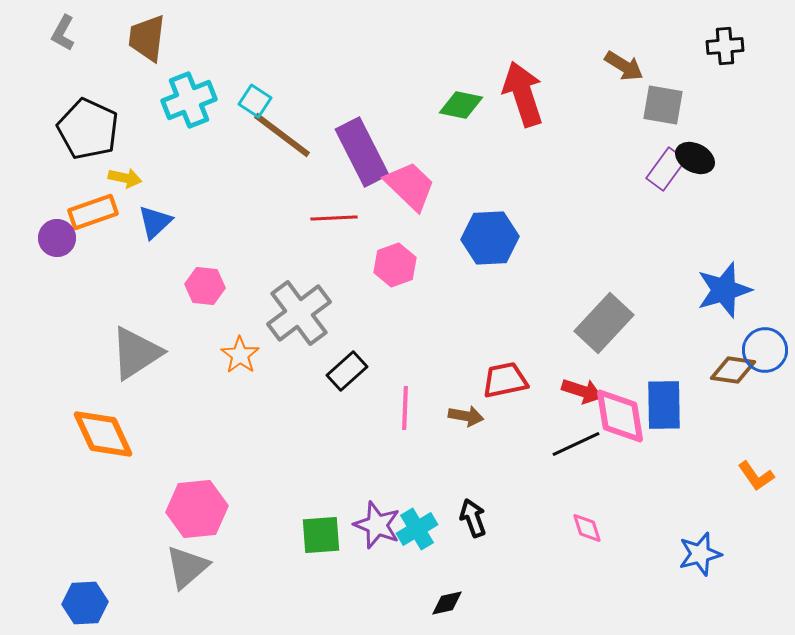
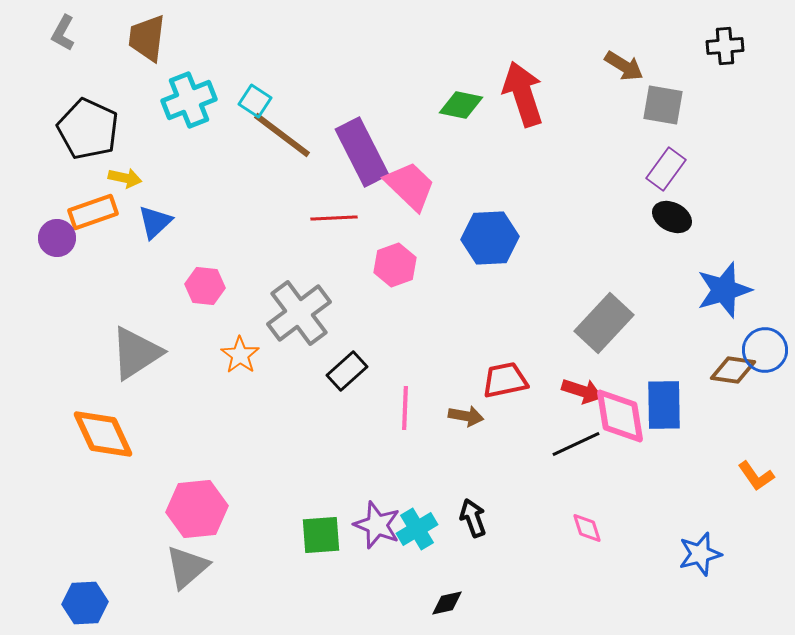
black ellipse at (695, 158): moved 23 px left, 59 px down
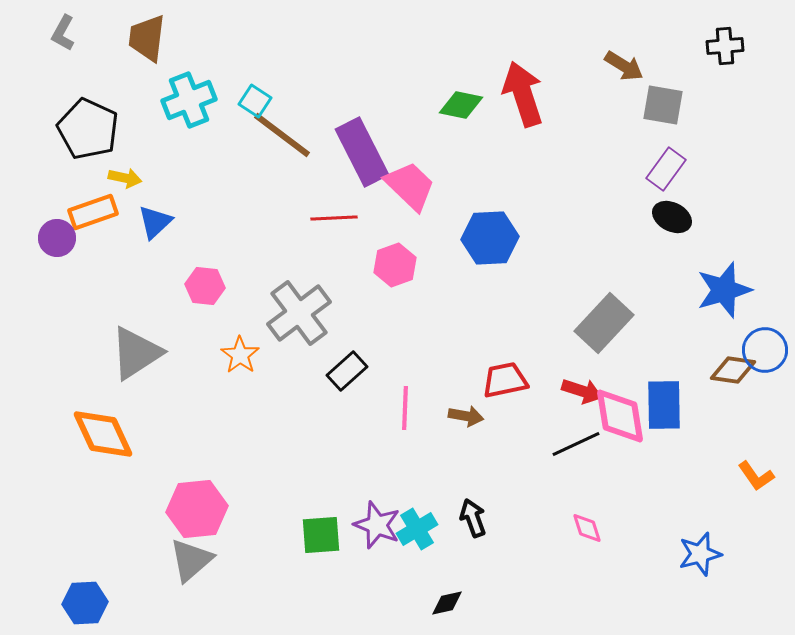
gray triangle at (187, 567): moved 4 px right, 7 px up
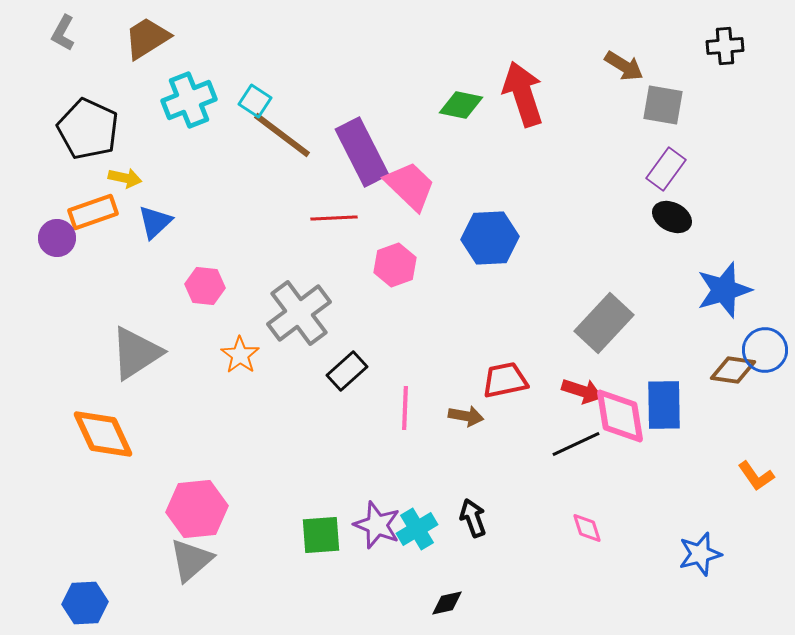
brown trapezoid at (147, 38): rotated 51 degrees clockwise
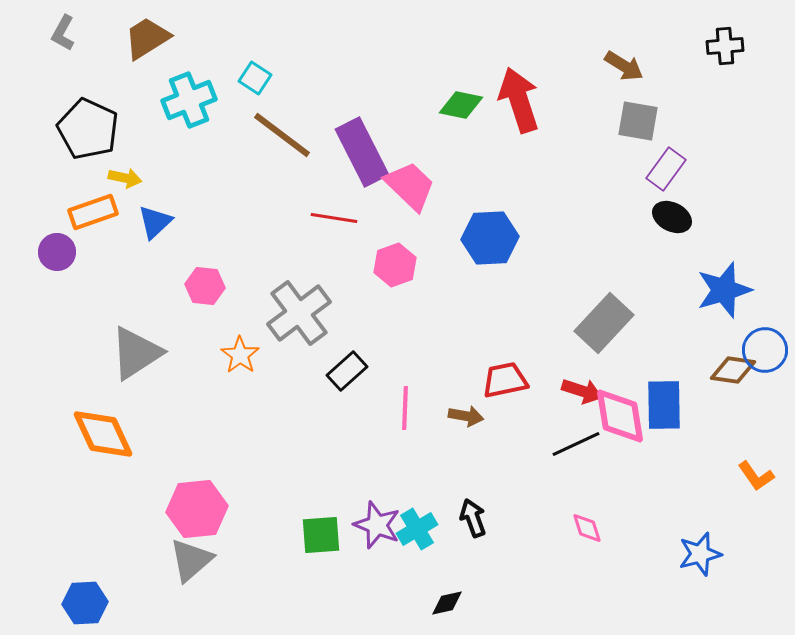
red arrow at (523, 94): moved 4 px left, 6 px down
cyan square at (255, 101): moved 23 px up
gray square at (663, 105): moved 25 px left, 16 px down
red line at (334, 218): rotated 12 degrees clockwise
purple circle at (57, 238): moved 14 px down
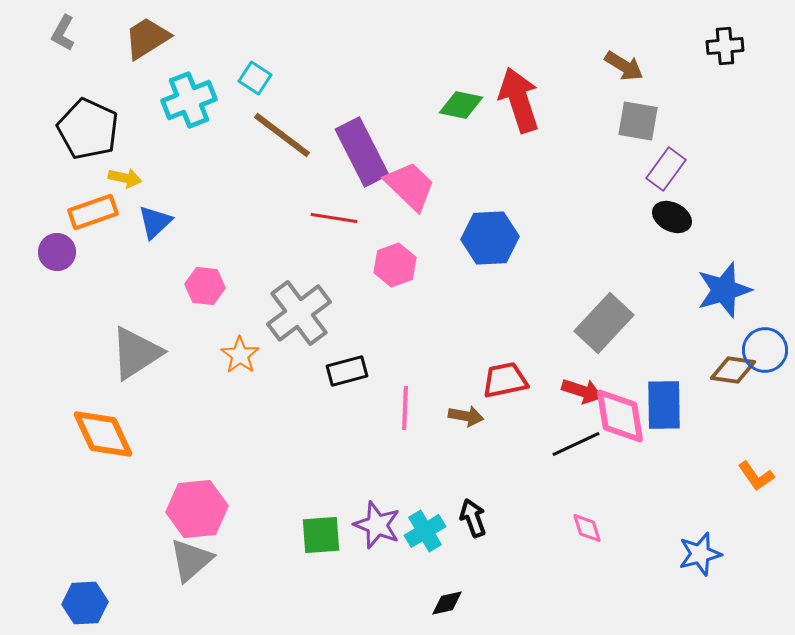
black rectangle at (347, 371): rotated 27 degrees clockwise
cyan cross at (417, 529): moved 8 px right, 2 px down
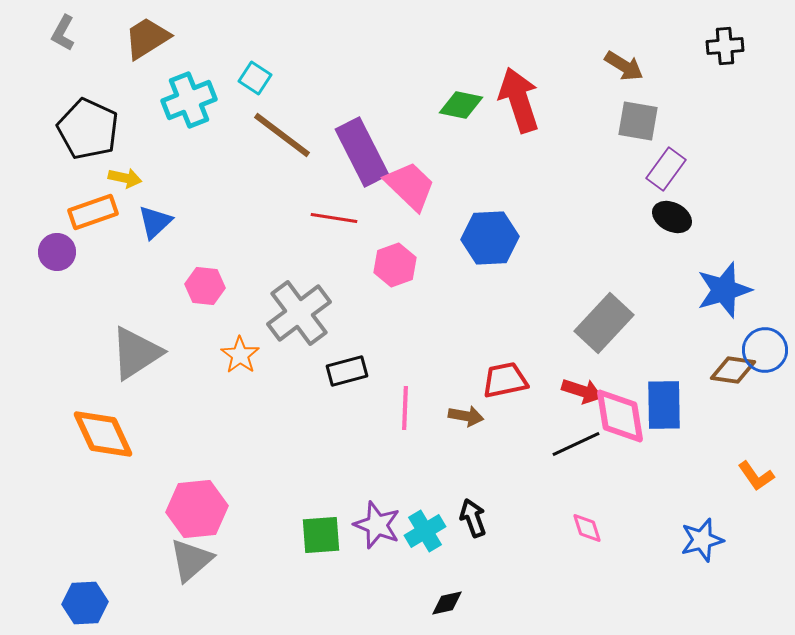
blue star at (700, 554): moved 2 px right, 14 px up
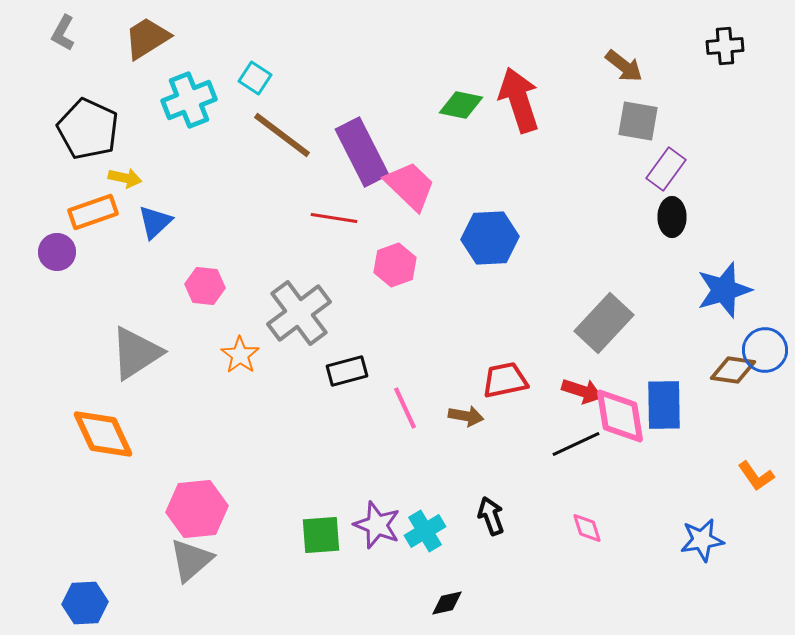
brown arrow at (624, 66): rotated 6 degrees clockwise
black ellipse at (672, 217): rotated 63 degrees clockwise
pink line at (405, 408): rotated 27 degrees counterclockwise
black arrow at (473, 518): moved 18 px right, 2 px up
blue star at (702, 540): rotated 6 degrees clockwise
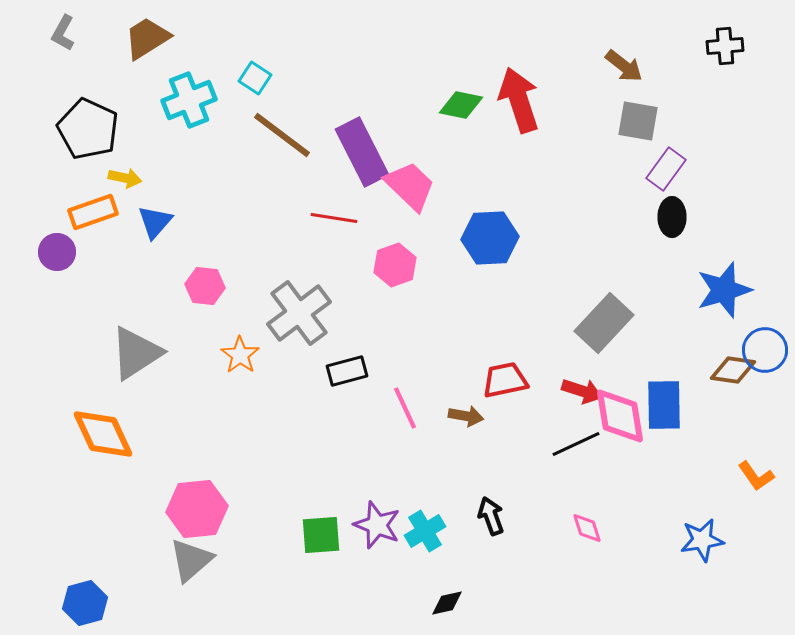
blue triangle at (155, 222): rotated 6 degrees counterclockwise
blue hexagon at (85, 603): rotated 12 degrees counterclockwise
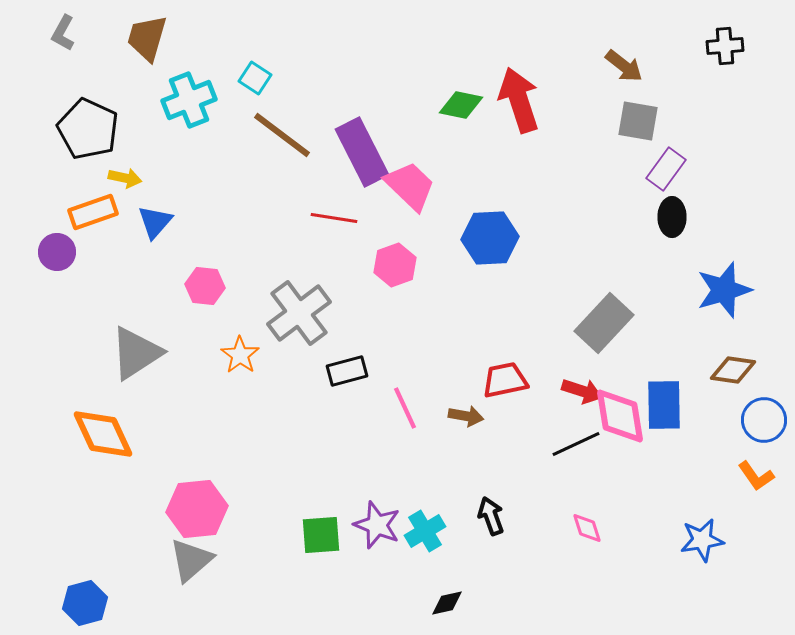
brown trapezoid at (147, 38): rotated 42 degrees counterclockwise
blue circle at (765, 350): moved 1 px left, 70 px down
